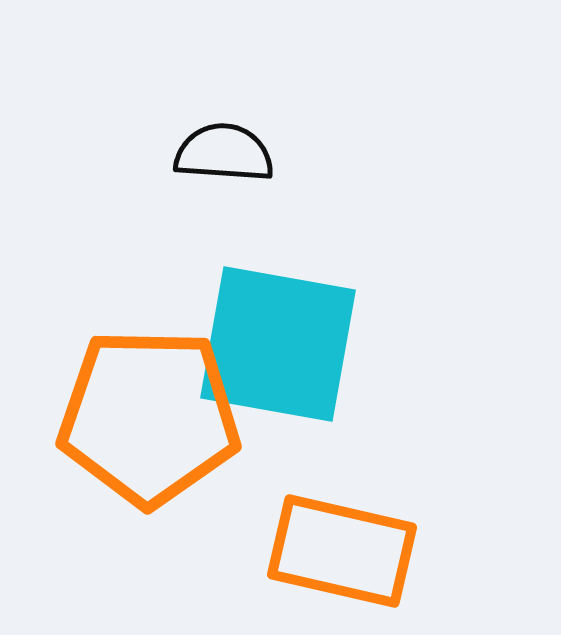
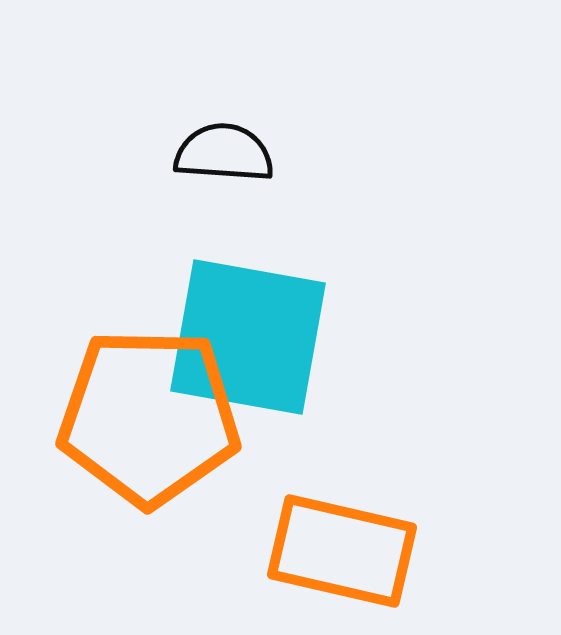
cyan square: moved 30 px left, 7 px up
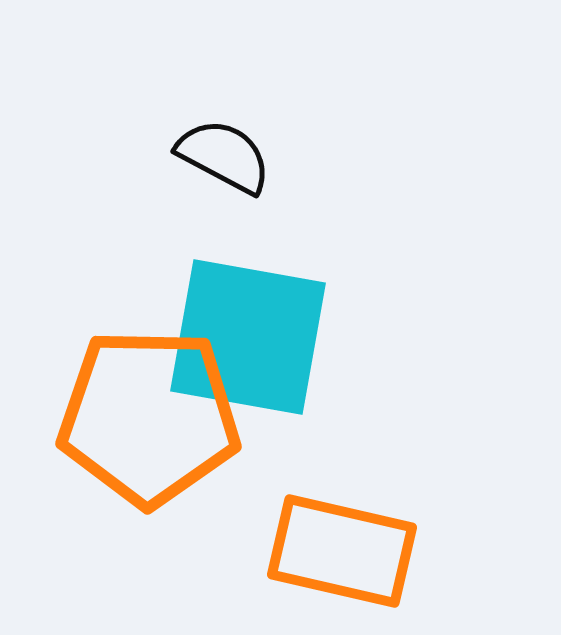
black semicircle: moved 3 px down; rotated 24 degrees clockwise
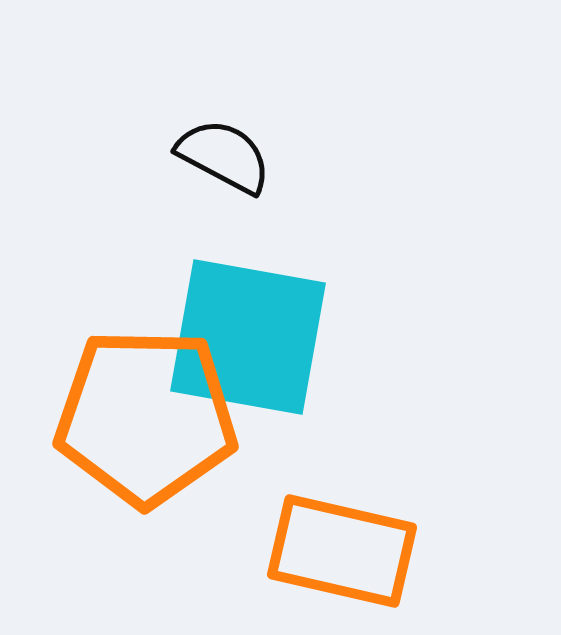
orange pentagon: moved 3 px left
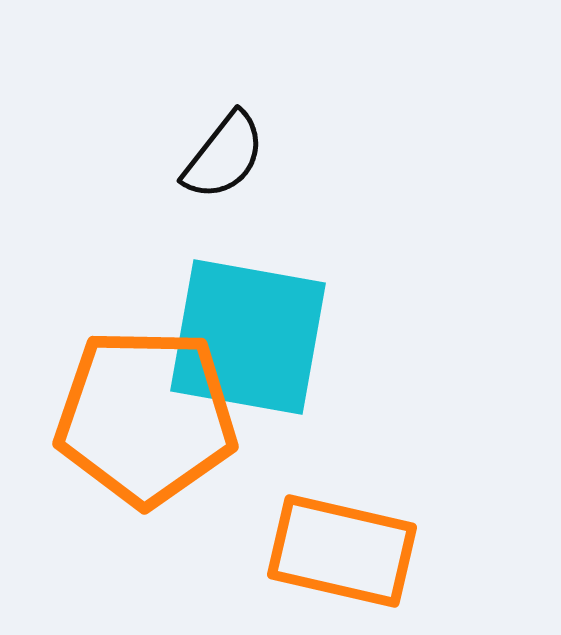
black semicircle: rotated 100 degrees clockwise
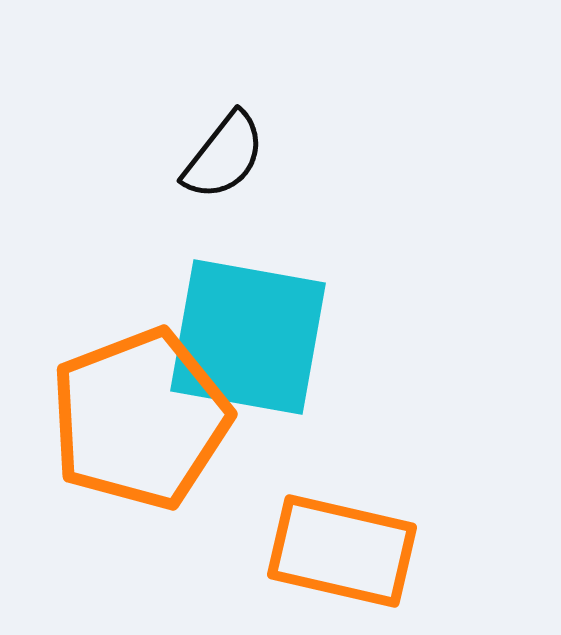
orange pentagon: moved 6 px left, 2 px down; rotated 22 degrees counterclockwise
